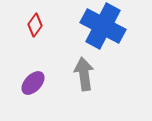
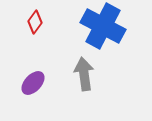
red diamond: moved 3 px up
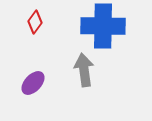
blue cross: rotated 27 degrees counterclockwise
gray arrow: moved 4 px up
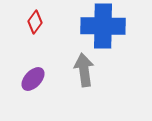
purple ellipse: moved 4 px up
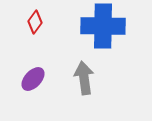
gray arrow: moved 8 px down
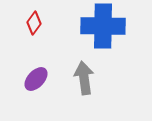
red diamond: moved 1 px left, 1 px down
purple ellipse: moved 3 px right
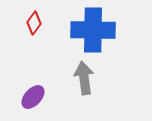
blue cross: moved 10 px left, 4 px down
purple ellipse: moved 3 px left, 18 px down
